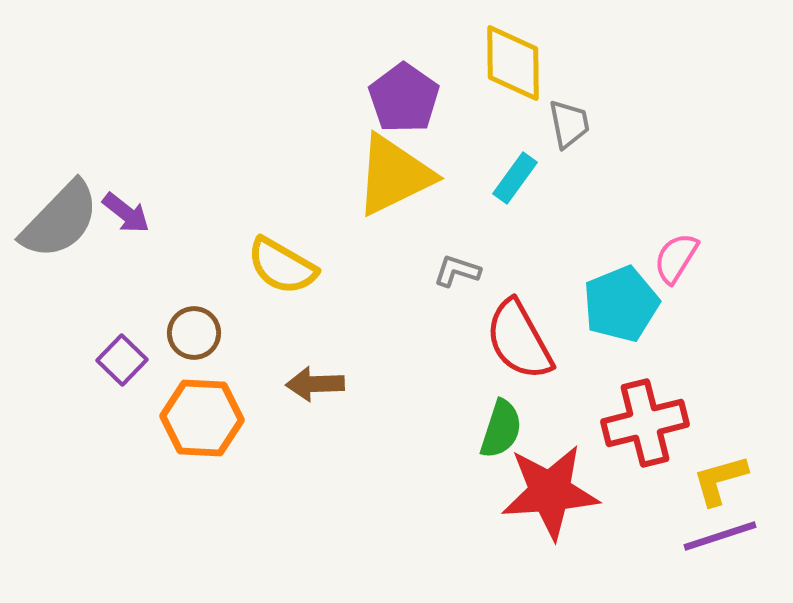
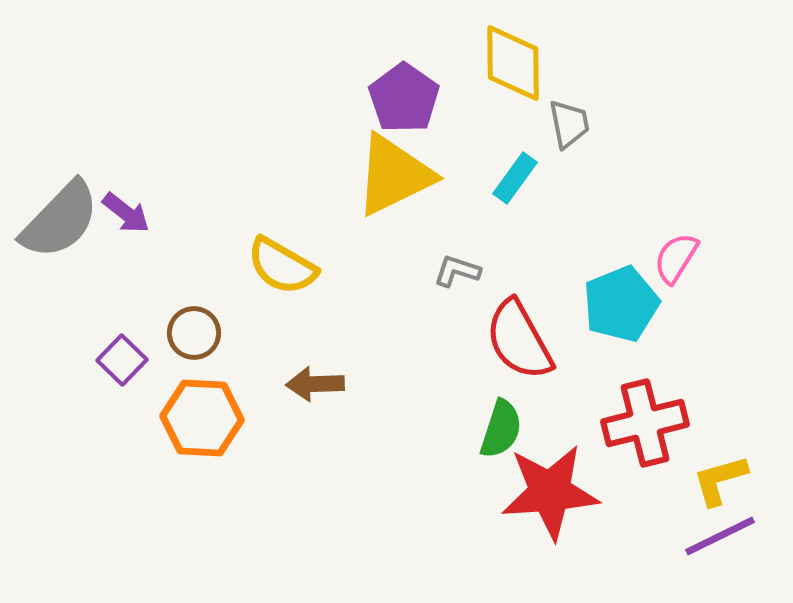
purple line: rotated 8 degrees counterclockwise
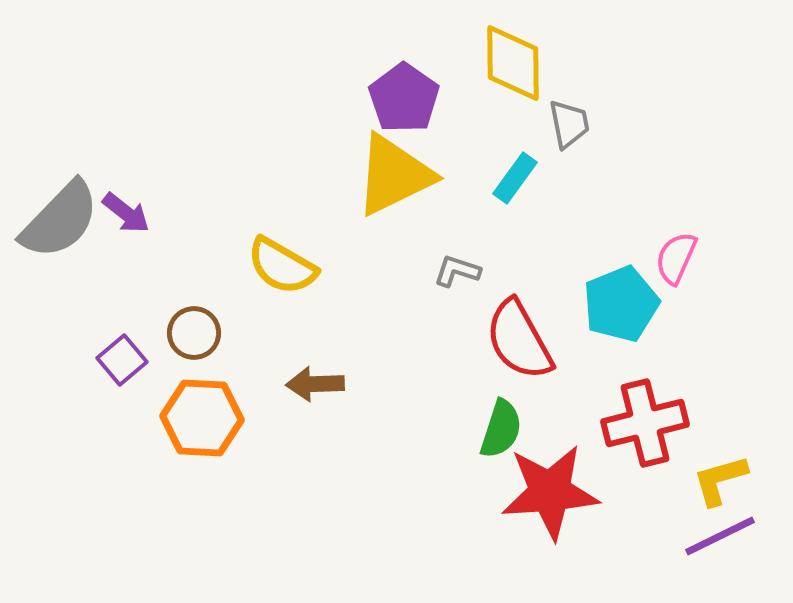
pink semicircle: rotated 8 degrees counterclockwise
purple square: rotated 6 degrees clockwise
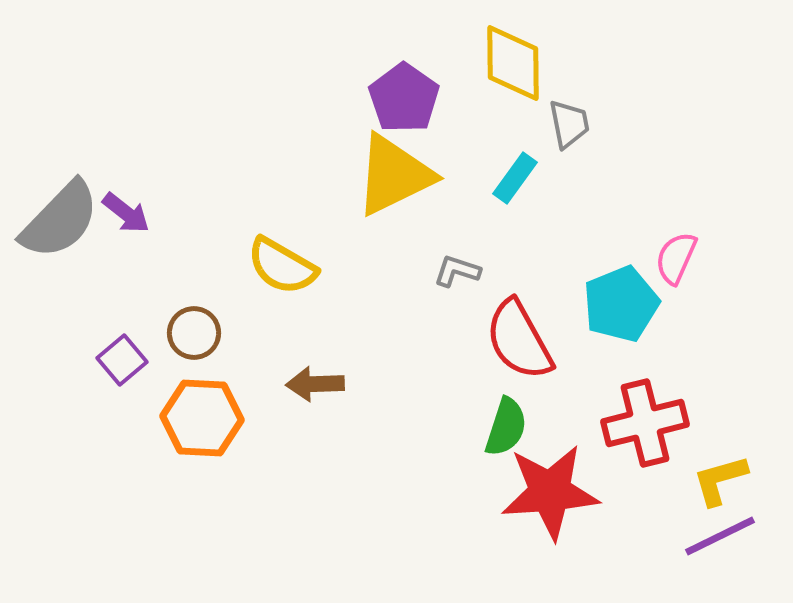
green semicircle: moved 5 px right, 2 px up
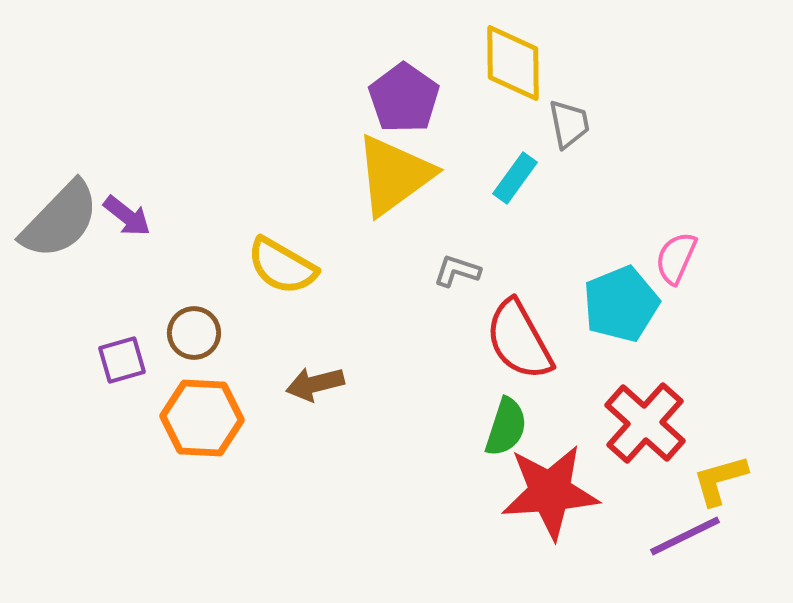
yellow triangle: rotated 10 degrees counterclockwise
purple arrow: moved 1 px right, 3 px down
purple square: rotated 24 degrees clockwise
brown arrow: rotated 12 degrees counterclockwise
red cross: rotated 34 degrees counterclockwise
purple line: moved 35 px left
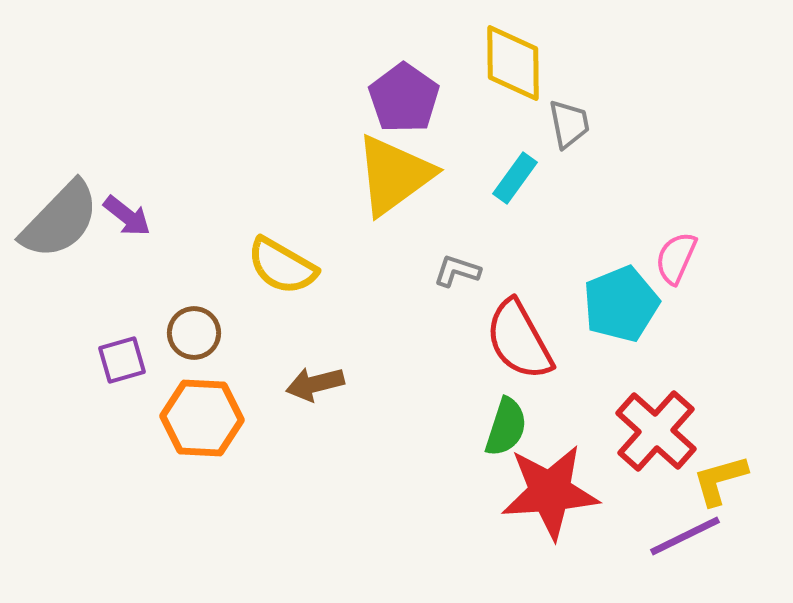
red cross: moved 11 px right, 8 px down
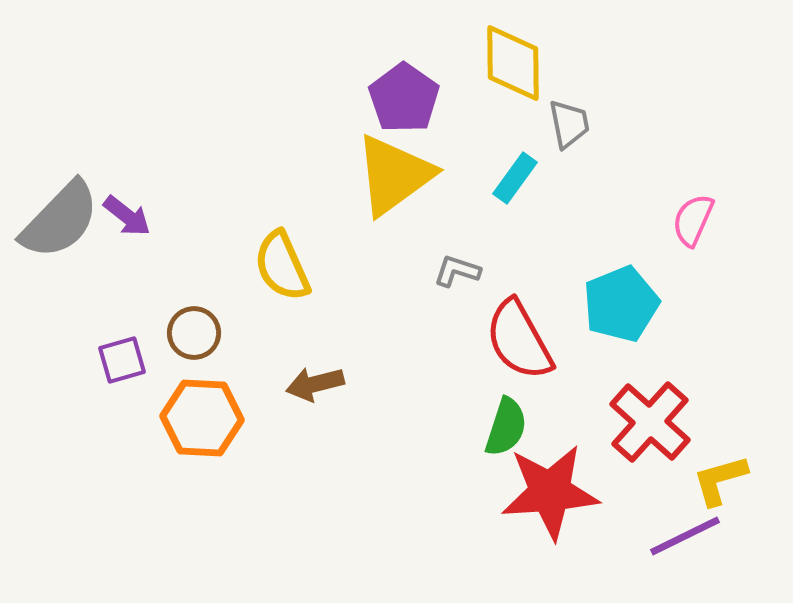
pink semicircle: moved 17 px right, 38 px up
yellow semicircle: rotated 36 degrees clockwise
red cross: moved 6 px left, 9 px up
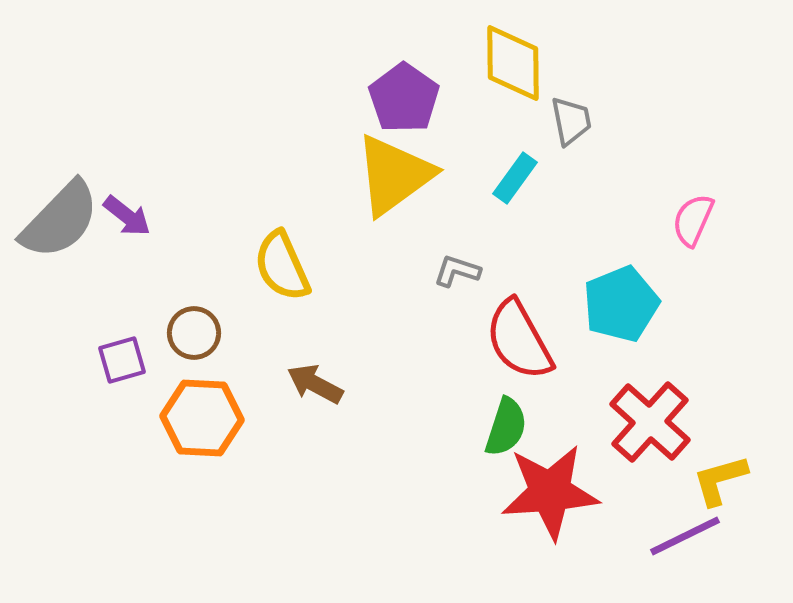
gray trapezoid: moved 2 px right, 3 px up
brown arrow: rotated 42 degrees clockwise
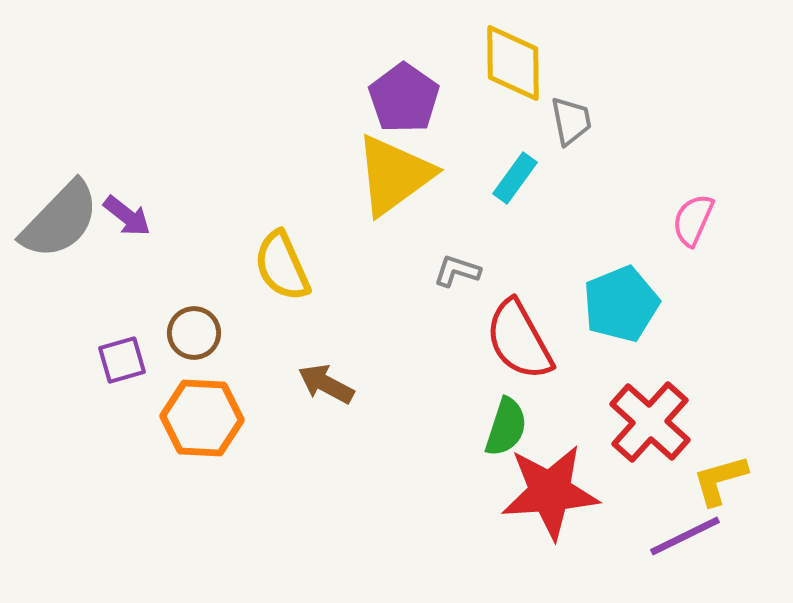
brown arrow: moved 11 px right
